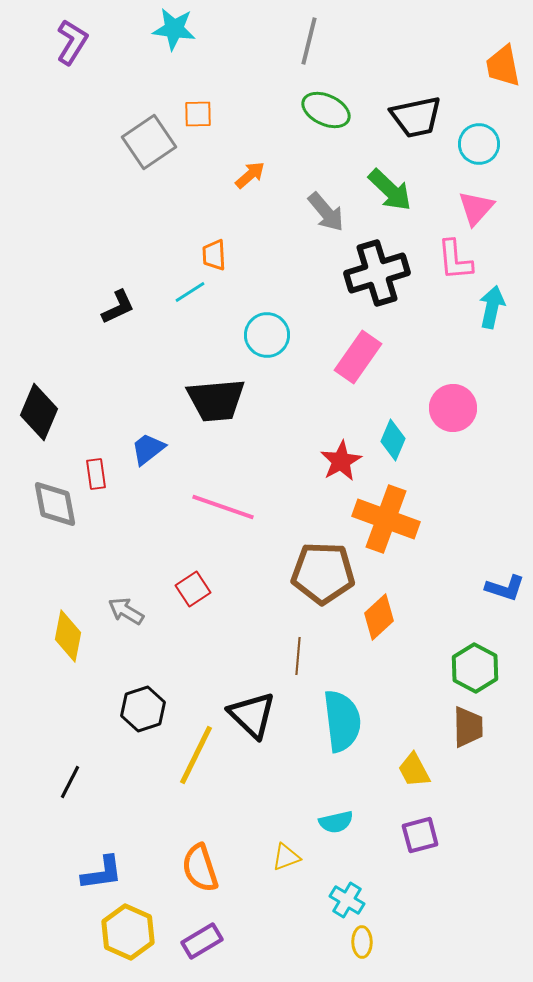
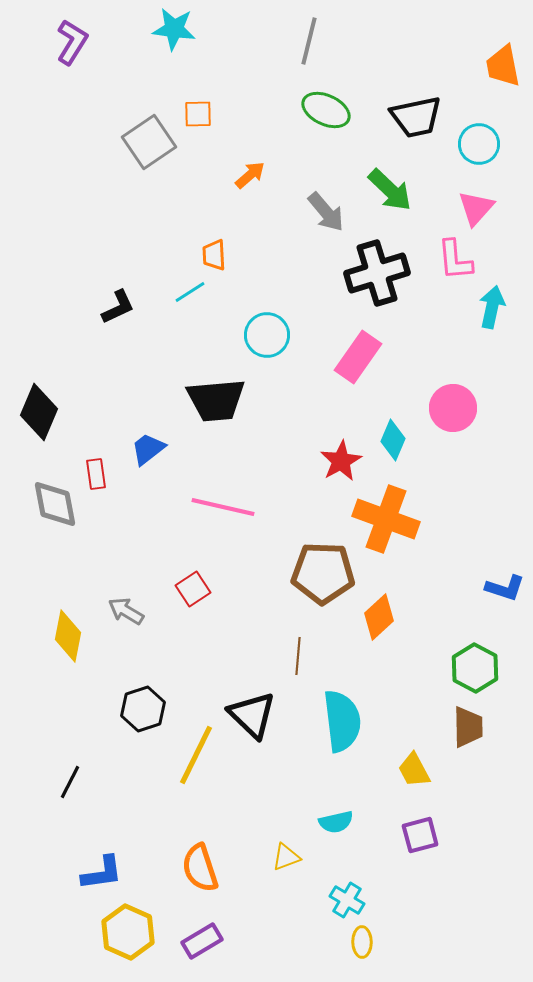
pink line at (223, 507): rotated 6 degrees counterclockwise
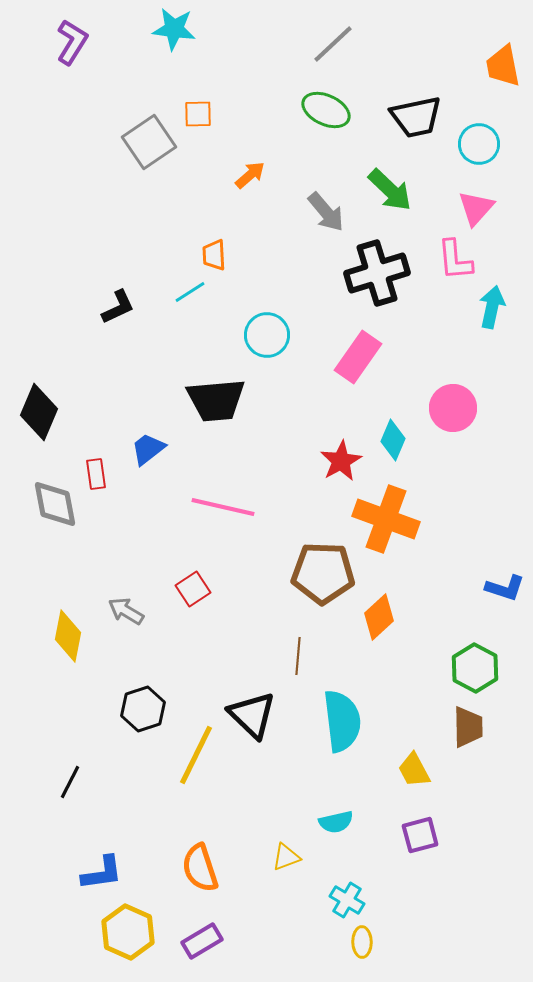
gray line at (309, 41): moved 24 px right, 3 px down; rotated 33 degrees clockwise
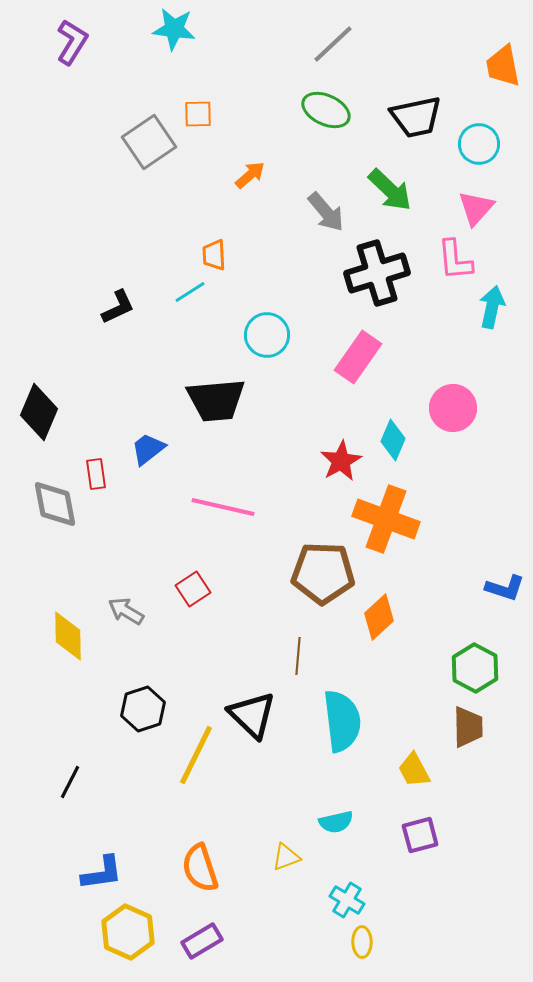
yellow diamond at (68, 636): rotated 12 degrees counterclockwise
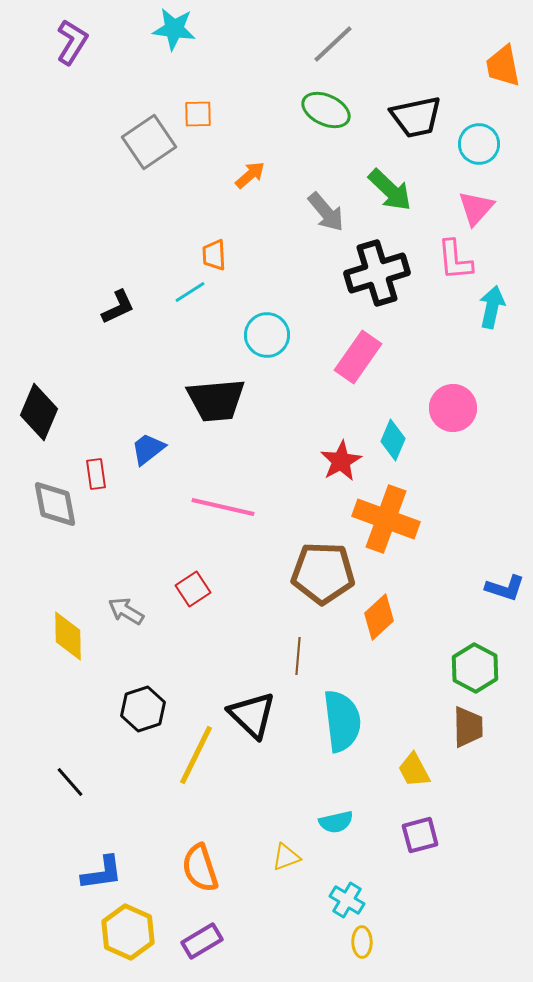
black line at (70, 782): rotated 68 degrees counterclockwise
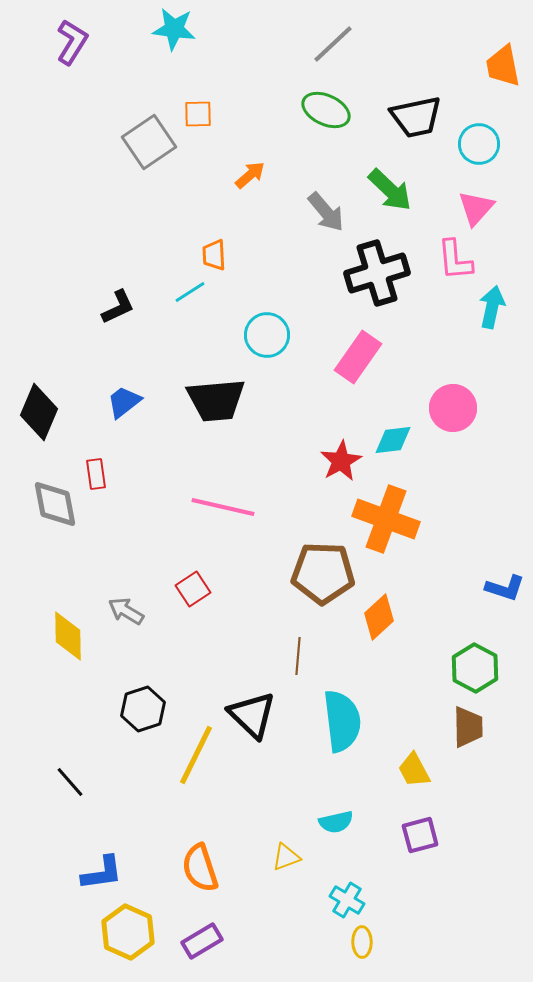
cyan diamond at (393, 440): rotated 60 degrees clockwise
blue trapezoid at (148, 449): moved 24 px left, 47 px up
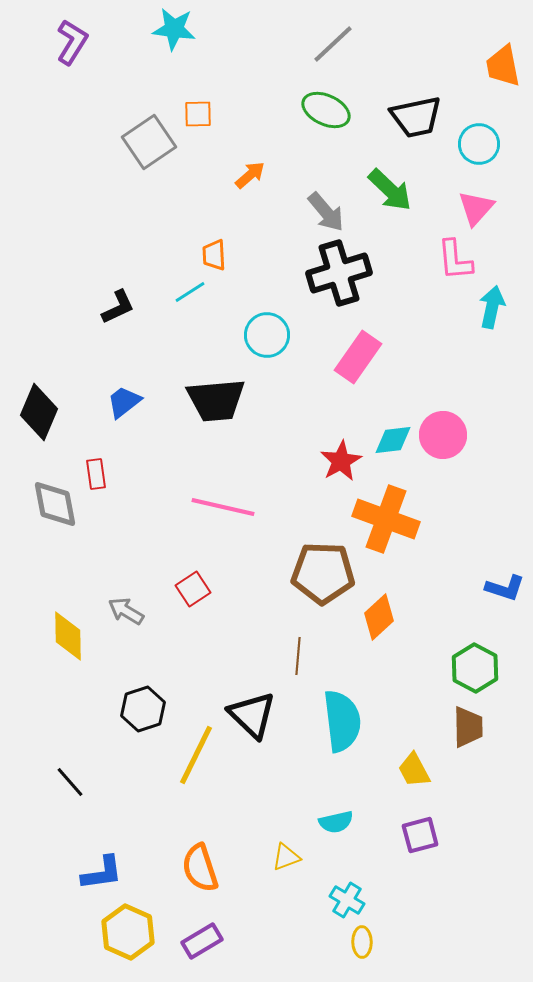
black cross at (377, 273): moved 38 px left
pink circle at (453, 408): moved 10 px left, 27 px down
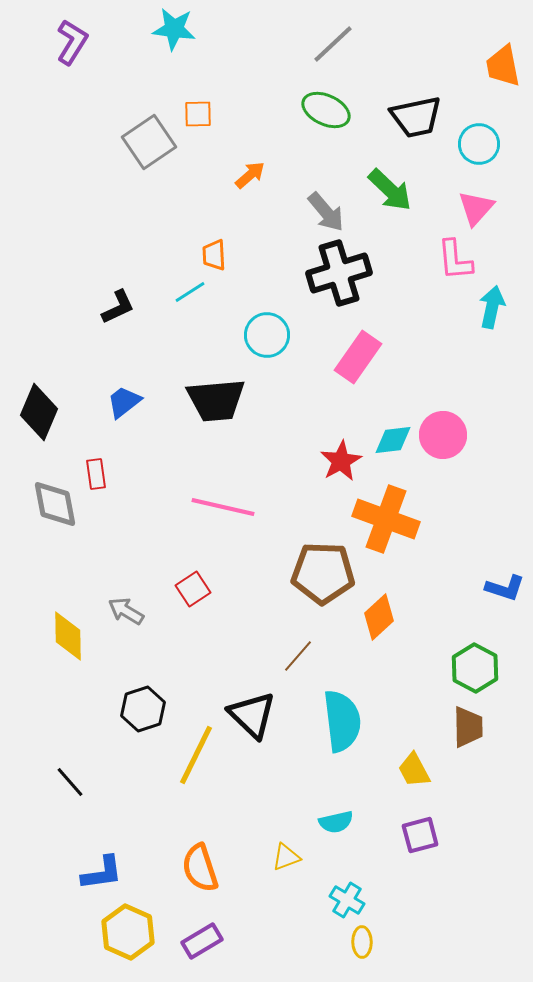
brown line at (298, 656): rotated 36 degrees clockwise
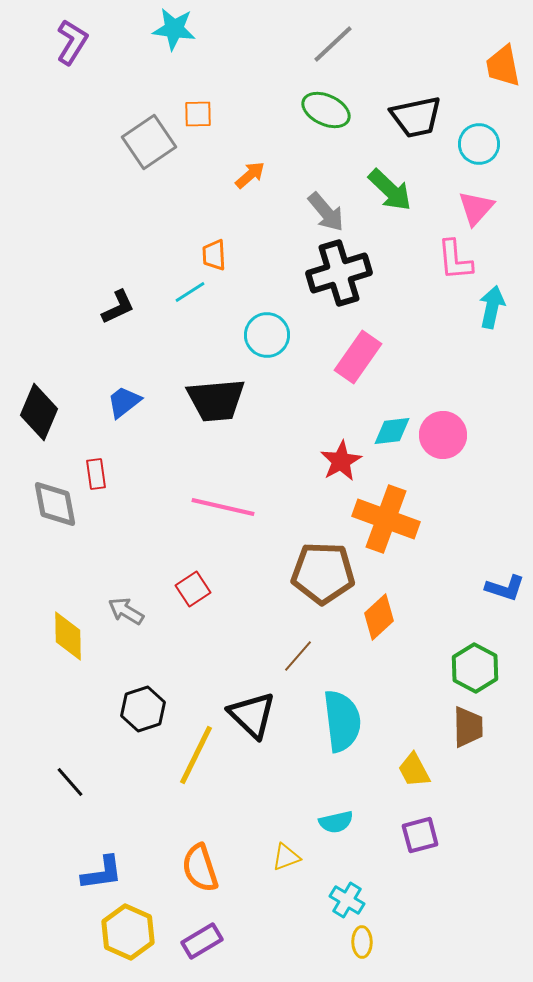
cyan diamond at (393, 440): moved 1 px left, 9 px up
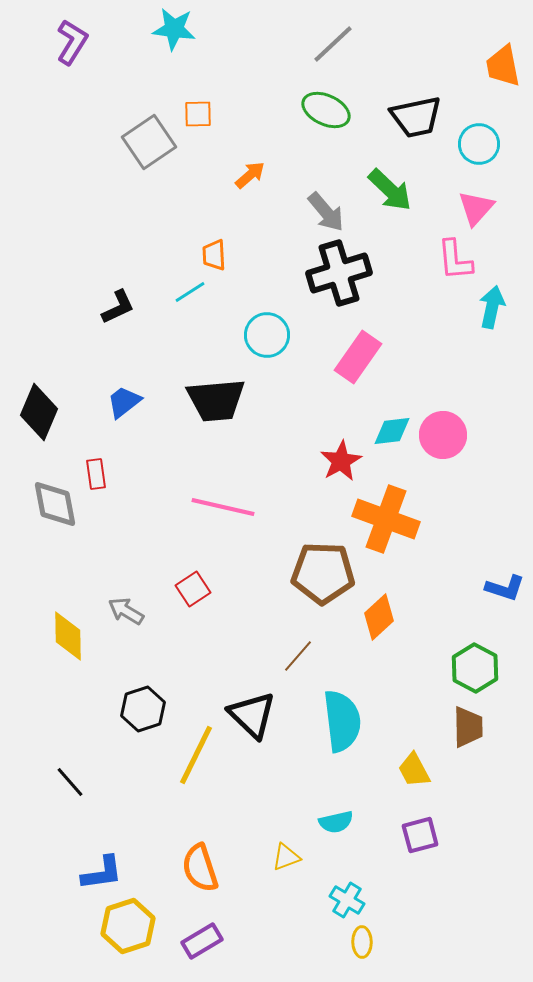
yellow hexagon at (128, 932): moved 6 px up; rotated 18 degrees clockwise
